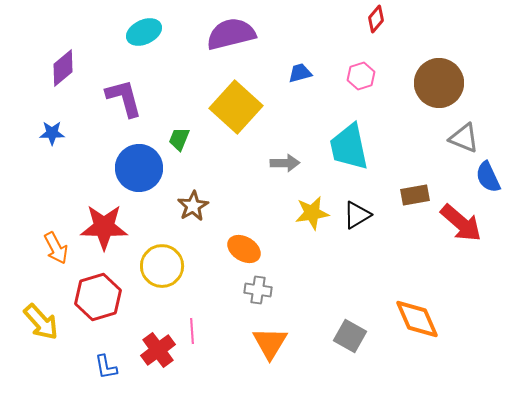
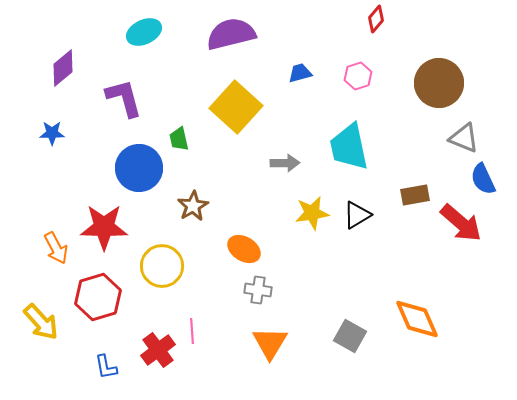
pink hexagon: moved 3 px left
green trapezoid: rotated 35 degrees counterclockwise
blue semicircle: moved 5 px left, 2 px down
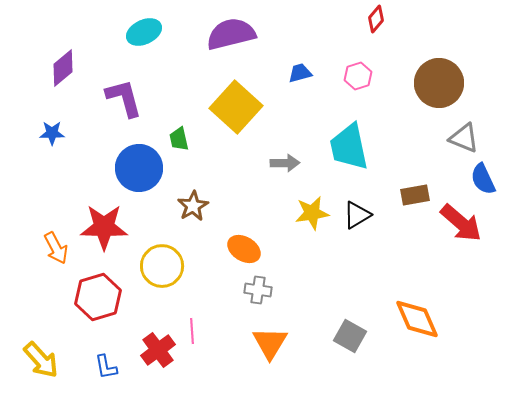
yellow arrow: moved 38 px down
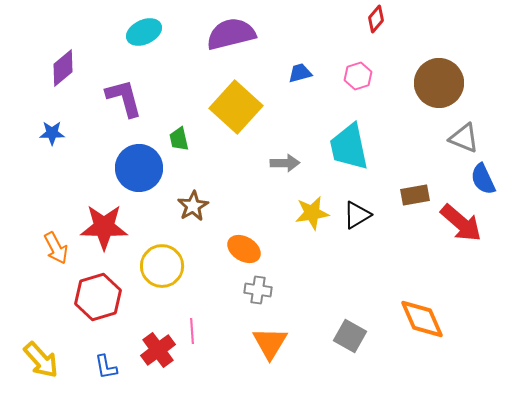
orange diamond: moved 5 px right
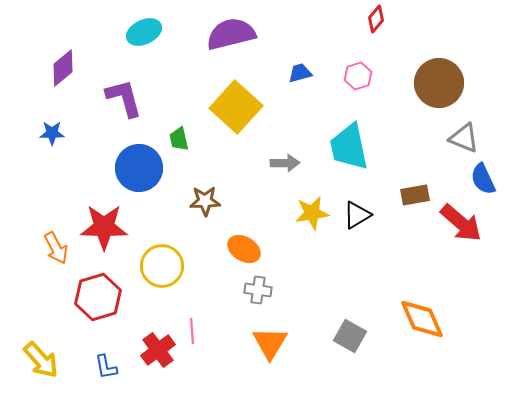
brown star: moved 12 px right, 5 px up; rotated 28 degrees clockwise
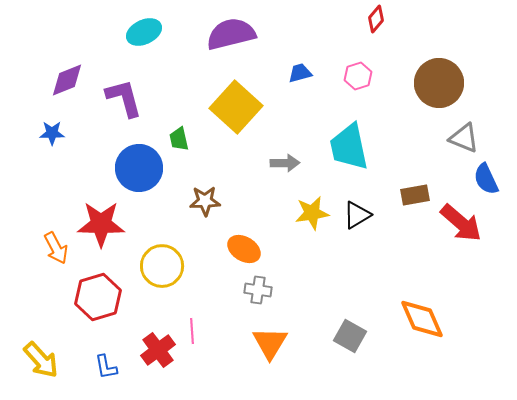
purple diamond: moved 4 px right, 12 px down; rotated 18 degrees clockwise
blue semicircle: moved 3 px right
red star: moved 3 px left, 3 px up
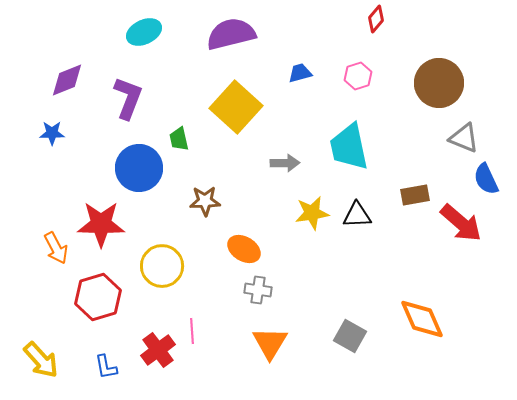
purple L-shape: moved 4 px right; rotated 36 degrees clockwise
black triangle: rotated 28 degrees clockwise
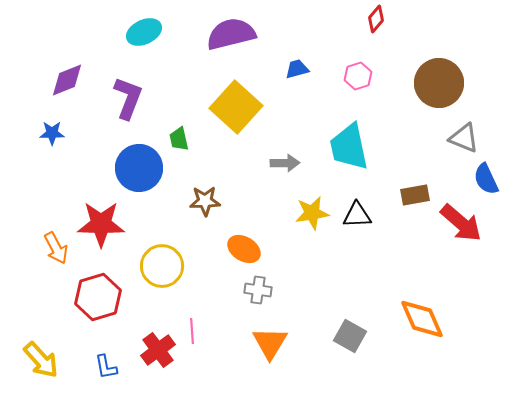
blue trapezoid: moved 3 px left, 4 px up
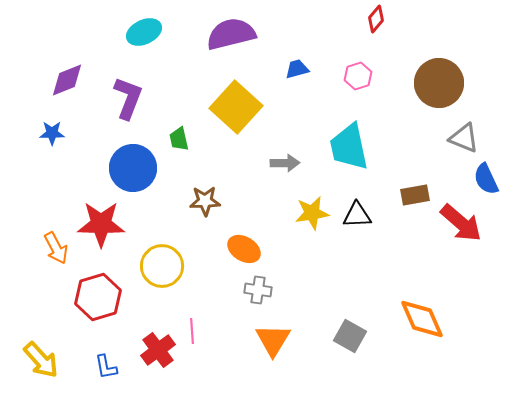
blue circle: moved 6 px left
orange triangle: moved 3 px right, 3 px up
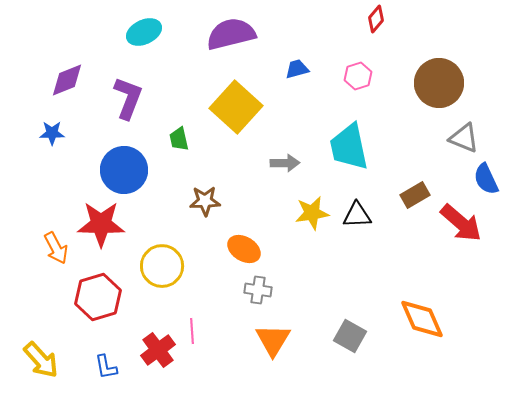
blue circle: moved 9 px left, 2 px down
brown rectangle: rotated 20 degrees counterclockwise
